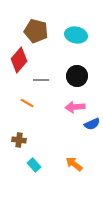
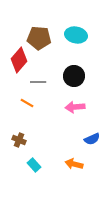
brown pentagon: moved 3 px right, 7 px down; rotated 10 degrees counterclockwise
black circle: moved 3 px left
gray line: moved 3 px left, 2 px down
blue semicircle: moved 15 px down
brown cross: rotated 16 degrees clockwise
orange arrow: rotated 24 degrees counterclockwise
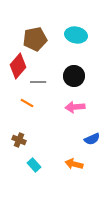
brown pentagon: moved 4 px left, 1 px down; rotated 15 degrees counterclockwise
red diamond: moved 1 px left, 6 px down
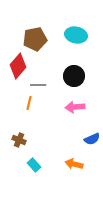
gray line: moved 3 px down
orange line: moved 2 px right; rotated 72 degrees clockwise
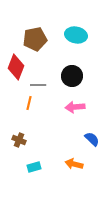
red diamond: moved 2 px left, 1 px down; rotated 20 degrees counterclockwise
black circle: moved 2 px left
blue semicircle: rotated 112 degrees counterclockwise
cyan rectangle: moved 2 px down; rotated 64 degrees counterclockwise
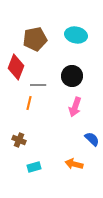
pink arrow: rotated 66 degrees counterclockwise
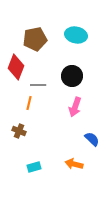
brown cross: moved 9 px up
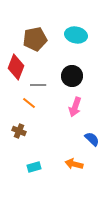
orange line: rotated 64 degrees counterclockwise
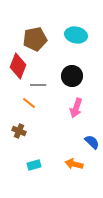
red diamond: moved 2 px right, 1 px up
pink arrow: moved 1 px right, 1 px down
blue semicircle: moved 3 px down
cyan rectangle: moved 2 px up
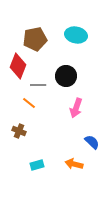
black circle: moved 6 px left
cyan rectangle: moved 3 px right
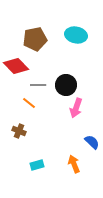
red diamond: moved 2 px left; rotated 65 degrees counterclockwise
black circle: moved 9 px down
orange arrow: rotated 54 degrees clockwise
